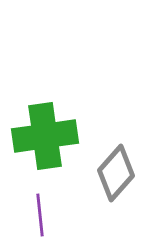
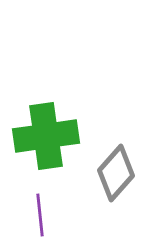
green cross: moved 1 px right
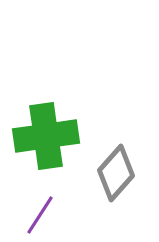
purple line: rotated 39 degrees clockwise
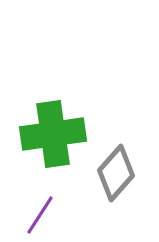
green cross: moved 7 px right, 2 px up
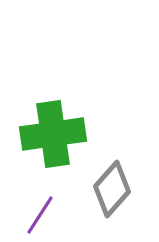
gray diamond: moved 4 px left, 16 px down
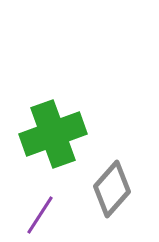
green cross: rotated 12 degrees counterclockwise
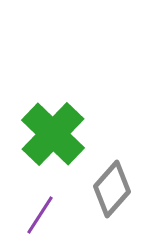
green cross: rotated 26 degrees counterclockwise
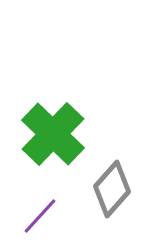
purple line: moved 1 px down; rotated 9 degrees clockwise
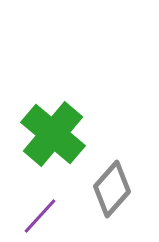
green cross: rotated 4 degrees counterclockwise
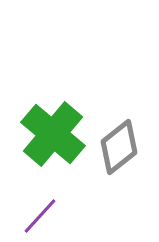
gray diamond: moved 7 px right, 42 px up; rotated 10 degrees clockwise
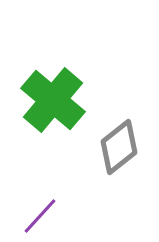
green cross: moved 34 px up
